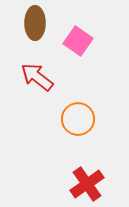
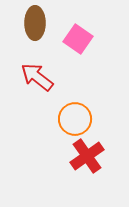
pink square: moved 2 px up
orange circle: moved 3 px left
red cross: moved 28 px up
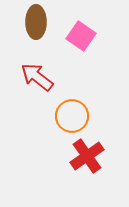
brown ellipse: moved 1 px right, 1 px up
pink square: moved 3 px right, 3 px up
orange circle: moved 3 px left, 3 px up
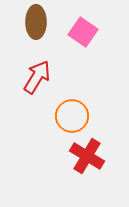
pink square: moved 2 px right, 4 px up
red arrow: rotated 84 degrees clockwise
red cross: rotated 24 degrees counterclockwise
